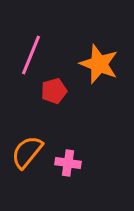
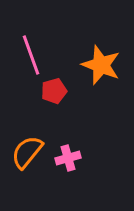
pink line: rotated 42 degrees counterclockwise
orange star: moved 2 px right, 1 px down
pink cross: moved 5 px up; rotated 25 degrees counterclockwise
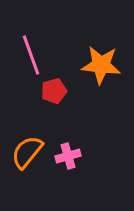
orange star: rotated 15 degrees counterclockwise
pink cross: moved 2 px up
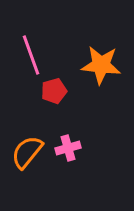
pink cross: moved 8 px up
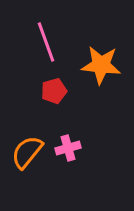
pink line: moved 15 px right, 13 px up
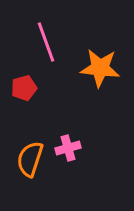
orange star: moved 1 px left, 3 px down
red pentagon: moved 30 px left, 3 px up
orange semicircle: moved 3 px right, 7 px down; rotated 21 degrees counterclockwise
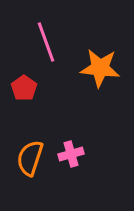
red pentagon: rotated 20 degrees counterclockwise
pink cross: moved 3 px right, 6 px down
orange semicircle: moved 1 px up
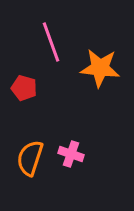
pink line: moved 5 px right
red pentagon: rotated 20 degrees counterclockwise
pink cross: rotated 35 degrees clockwise
